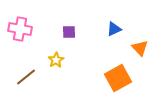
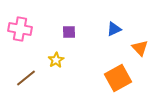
brown line: moved 1 px down
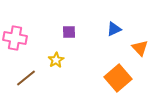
pink cross: moved 5 px left, 9 px down
orange square: rotated 12 degrees counterclockwise
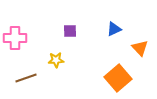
purple square: moved 1 px right, 1 px up
pink cross: rotated 10 degrees counterclockwise
yellow star: rotated 28 degrees clockwise
brown line: rotated 20 degrees clockwise
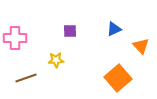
orange triangle: moved 1 px right, 2 px up
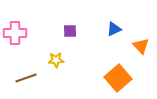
pink cross: moved 5 px up
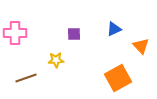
purple square: moved 4 px right, 3 px down
orange square: rotated 12 degrees clockwise
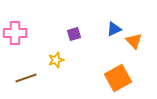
purple square: rotated 16 degrees counterclockwise
orange triangle: moved 7 px left, 5 px up
yellow star: rotated 14 degrees counterclockwise
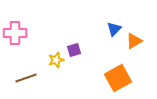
blue triangle: rotated 21 degrees counterclockwise
purple square: moved 16 px down
orange triangle: rotated 42 degrees clockwise
